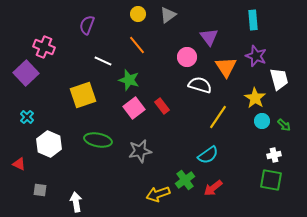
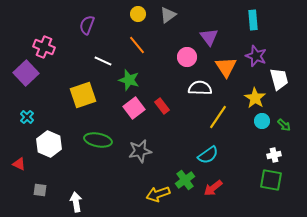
white semicircle: moved 3 px down; rotated 15 degrees counterclockwise
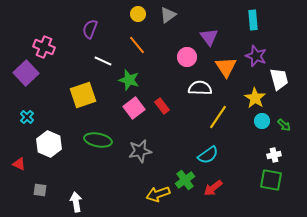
purple semicircle: moved 3 px right, 4 px down
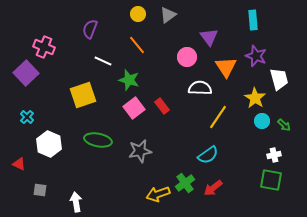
green cross: moved 3 px down
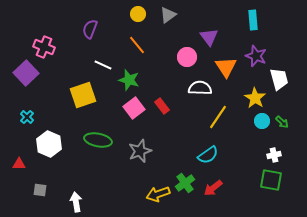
white line: moved 4 px down
green arrow: moved 2 px left, 3 px up
gray star: rotated 10 degrees counterclockwise
red triangle: rotated 24 degrees counterclockwise
